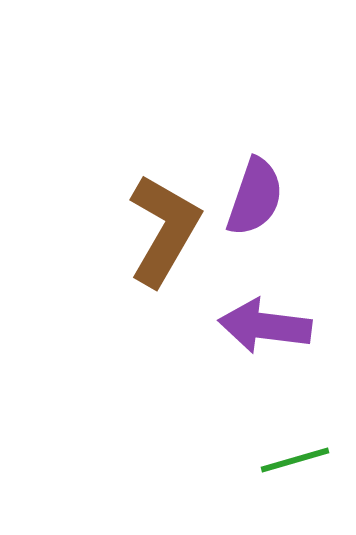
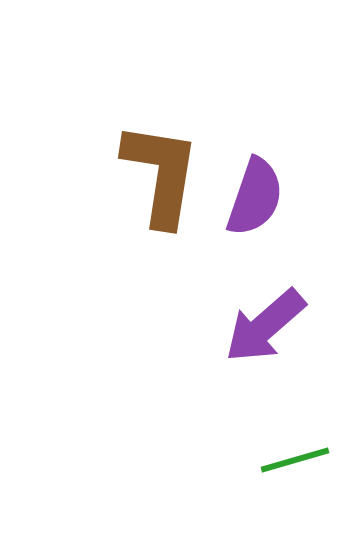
brown L-shape: moved 3 px left, 56 px up; rotated 21 degrees counterclockwise
purple arrow: rotated 48 degrees counterclockwise
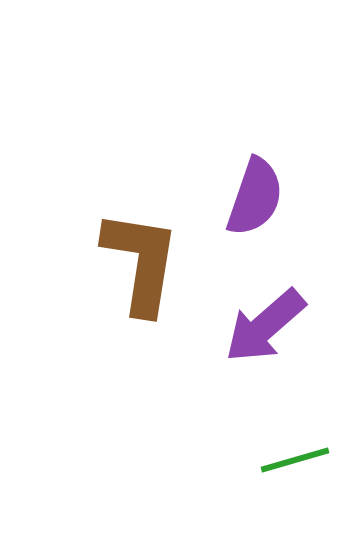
brown L-shape: moved 20 px left, 88 px down
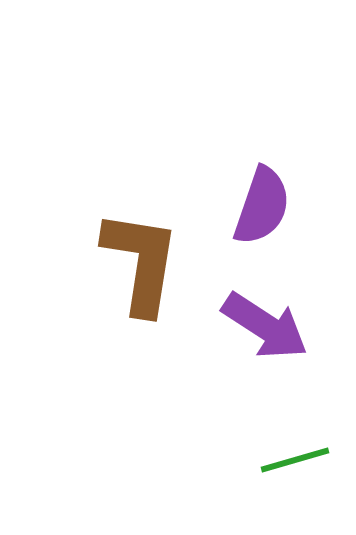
purple semicircle: moved 7 px right, 9 px down
purple arrow: rotated 106 degrees counterclockwise
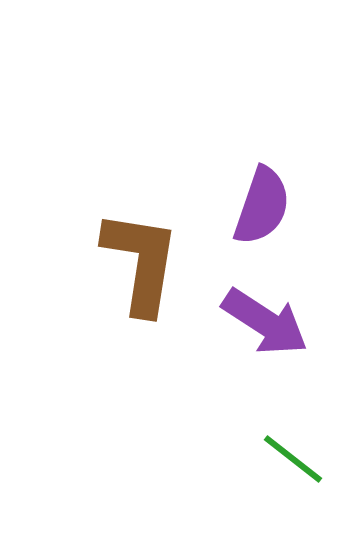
purple arrow: moved 4 px up
green line: moved 2 px left, 1 px up; rotated 54 degrees clockwise
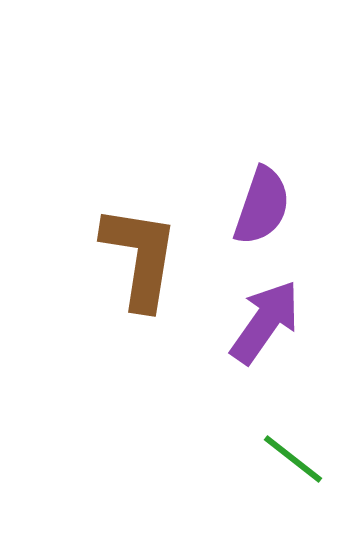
brown L-shape: moved 1 px left, 5 px up
purple arrow: rotated 88 degrees counterclockwise
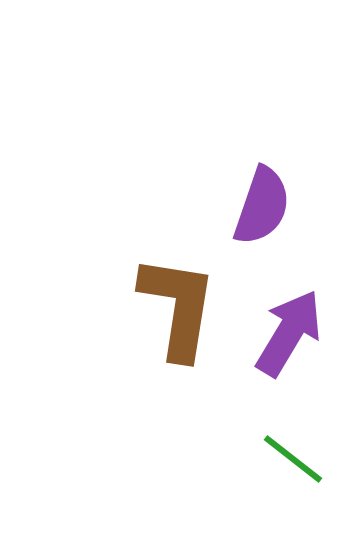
brown L-shape: moved 38 px right, 50 px down
purple arrow: moved 24 px right, 11 px down; rotated 4 degrees counterclockwise
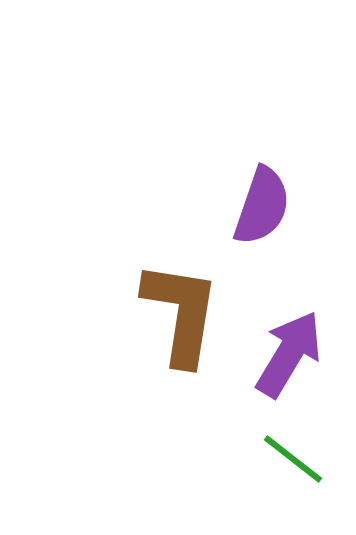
brown L-shape: moved 3 px right, 6 px down
purple arrow: moved 21 px down
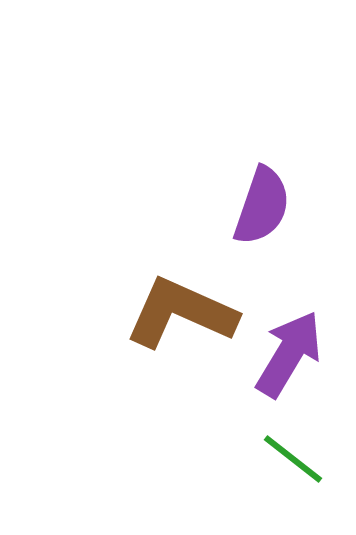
brown L-shape: rotated 75 degrees counterclockwise
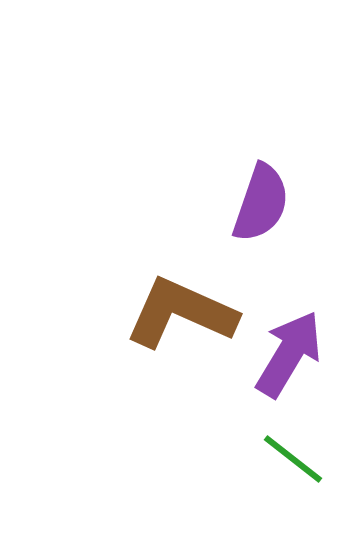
purple semicircle: moved 1 px left, 3 px up
